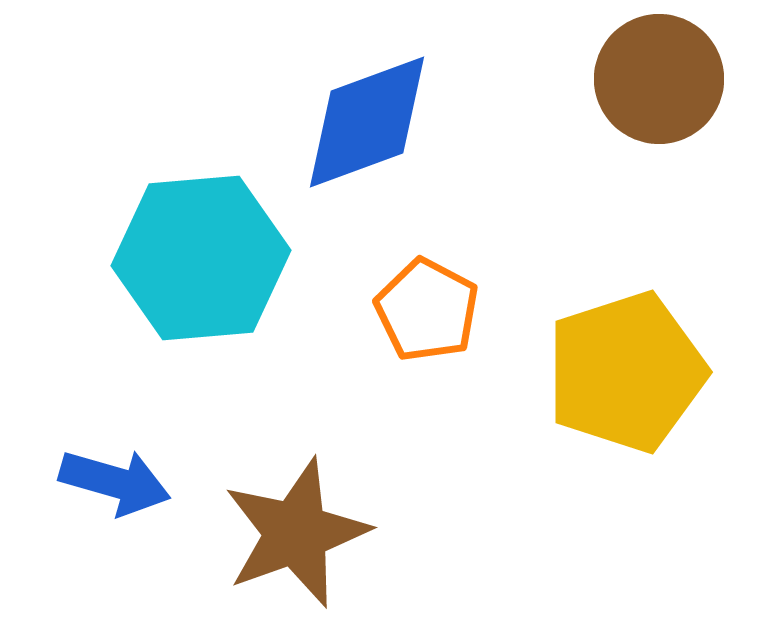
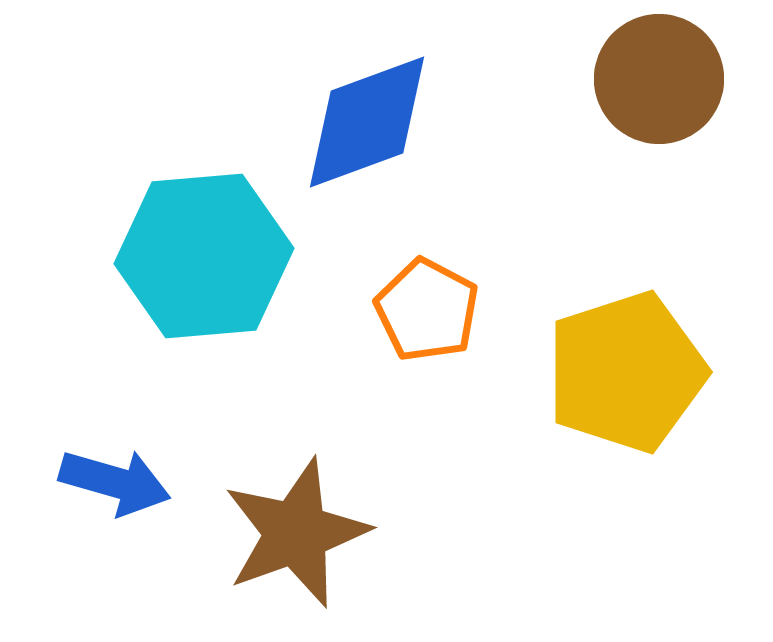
cyan hexagon: moved 3 px right, 2 px up
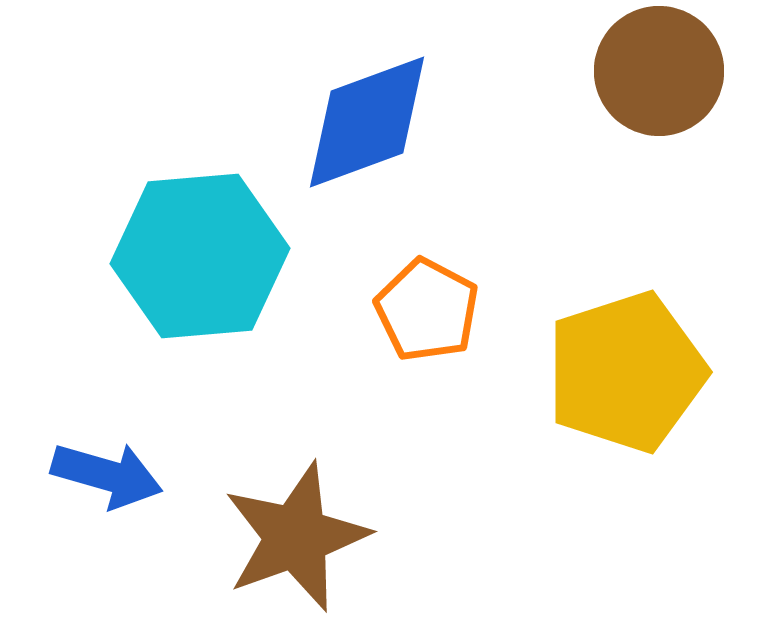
brown circle: moved 8 px up
cyan hexagon: moved 4 px left
blue arrow: moved 8 px left, 7 px up
brown star: moved 4 px down
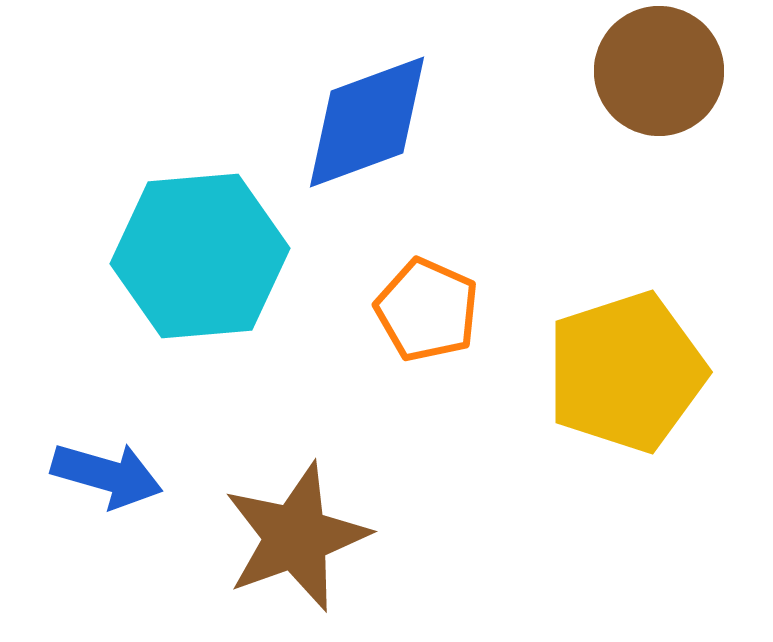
orange pentagon: rotated 4 degrees counterclockwise
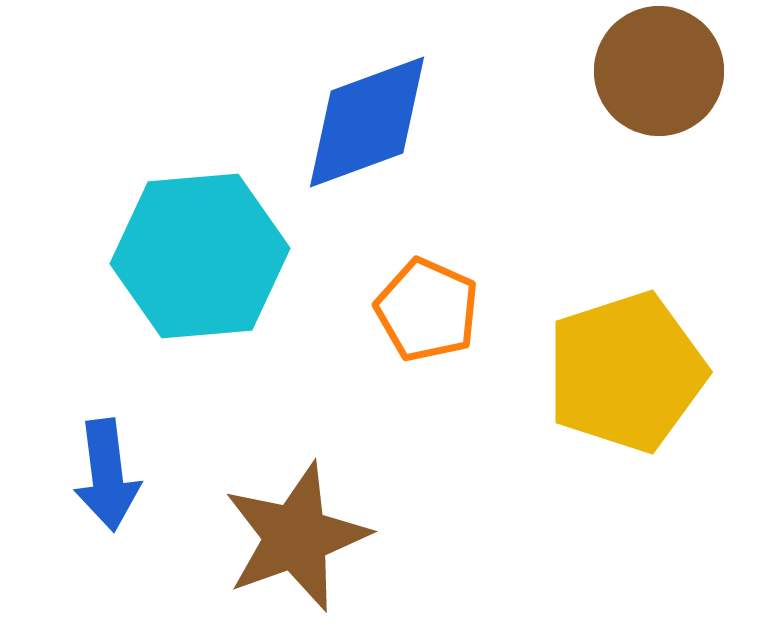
blue arrow: rotated 67 degrees clockwise
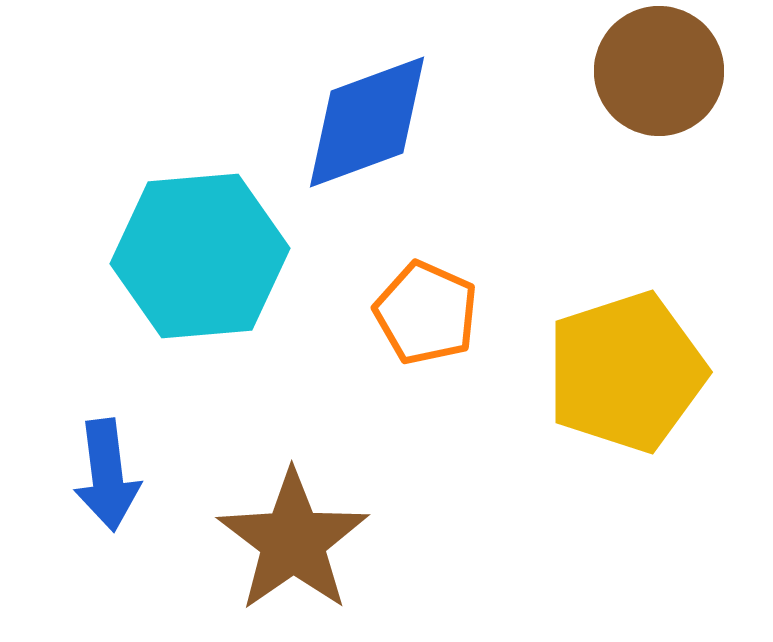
orange pentagon: moved 1 px left, 3 px down
brown star: moved 3 px left, 4 px down; rotated 15 degrees counterclockwise
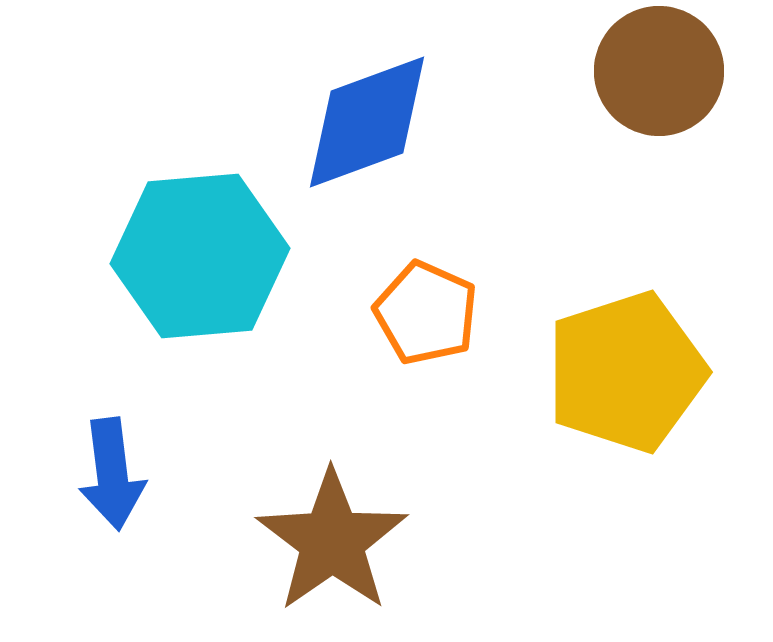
blue arrow: moved 5 px right, 1 px up
brown star: moved 39 px right
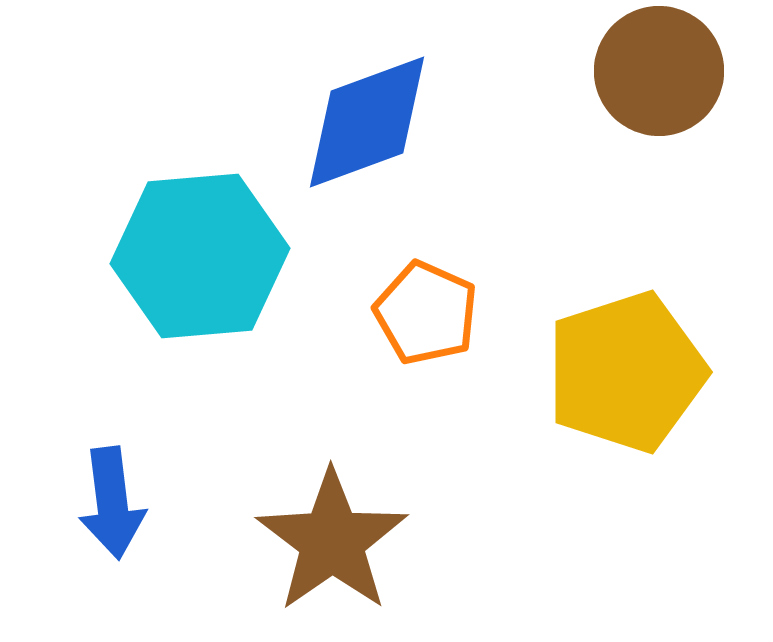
blue arrow: moved 29 px down
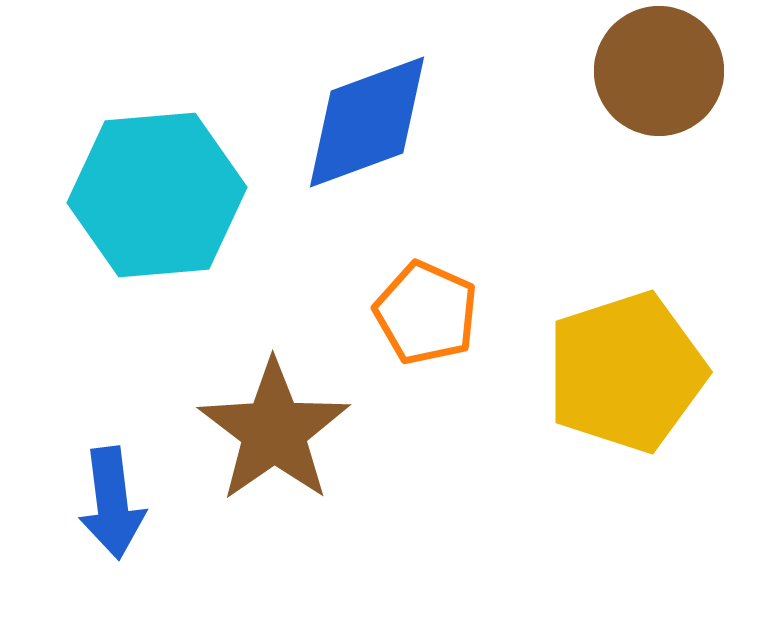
cyan hexagon: moved 43 px left, 61 px up
brown star: moved 58 px left, 110 px up
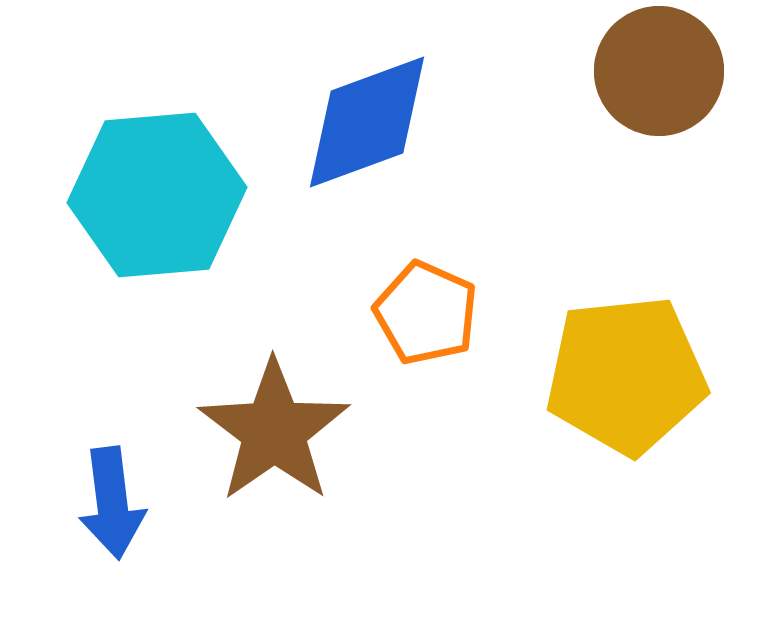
yellow pentagon: moved 3 px down; rotated 12 degrees clockwise
